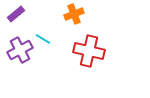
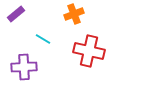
purple cross: moved 4 px right, 17 px down; rotated 25 degrees clockwise
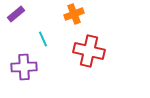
cyan line: rotated 35 degrees clockwise
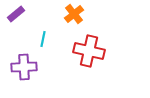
orange cross: rotated 18 degrees counterclockwise
cyan line: rotated 35 degrees clockwise
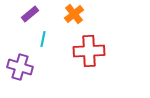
purple rectangle: moved 14 px right
red cross: rotated 16 degrees counterclockwise
purple cross: moved 4 px left; rotated 20 degrees clockwise
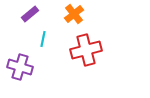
red cross: moved 3 px left, 1 px up; rotated 12 degrees counterclockwise
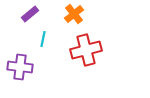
purple cross: rotated 10 degrees counterclockwise
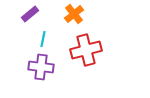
purple cross: moved 21 px right
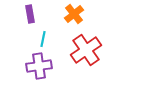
purple rectangle: rotated 60 degrees counterclockwise
red cross: rotated 20 degrees counterclockwise
purple cross: moved 2 px left, 1 px up; rotated 15 degrees counterclockwise
